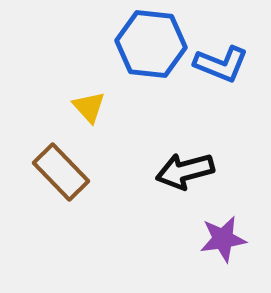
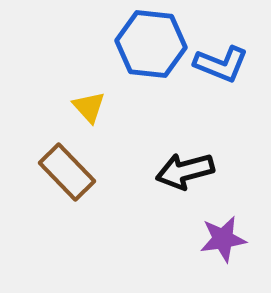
brown rectangle: moved 6 px right
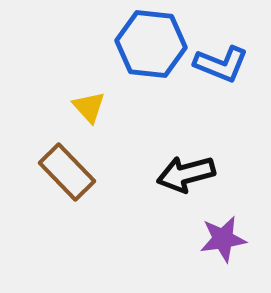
black arrow: moved 1 px right, 3 px down
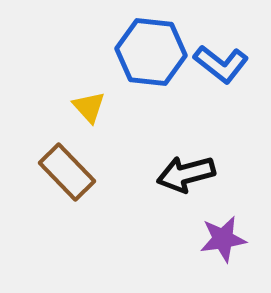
blue hexagon: moved 8 px down
blue L-shape: rotated 16 degrees clockwise
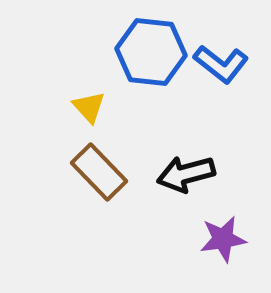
brown rectangle: moved 32 px right
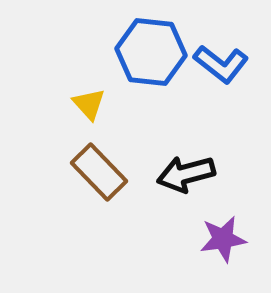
yellow triangle: moved 3 px up
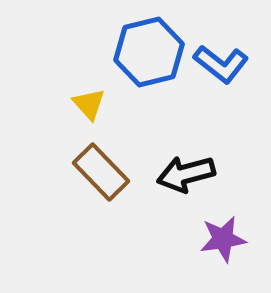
blue hexagon: moved 2 px left; rotated 20 degrees counterclockwise
brown rectangle: moved 2 px right
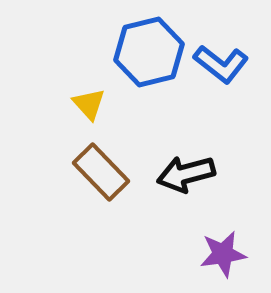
purple star: moved 15 px down
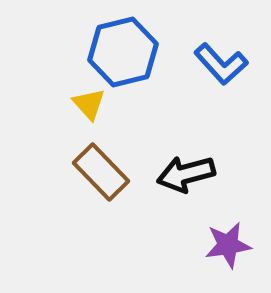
blue hexagon: moved 26 px left
blue L-shape: rotated 10 degrees clockwise
purple star: moved 5 px right, 9 px up
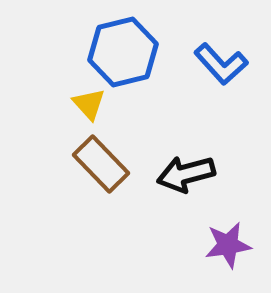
brown rectangle: moved 8 px up
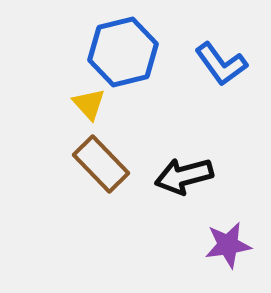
blue L-shape: rotated 6 degrees clockwise
black arrow: moved 2 px left, 2 px down
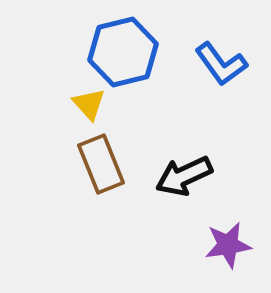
brown rectangle: rotated 22 degrees clockwise
black arrow: rotated 10 degrees counterclockwise
